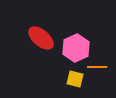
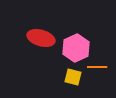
red ellipse: rotated 24 degrees counterclockwise
yellow square: moved 2 px left, 2 px up
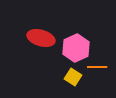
yellow square: rotated 18 degrees clockwise
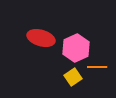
yellow square: rotated 24 degrees clockwise
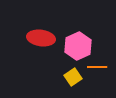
red ellipse: rotated 8 degrees counterclockwise
pink hexagon: moved 2 px right, 2 px up
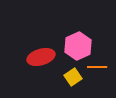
red ellipse: moved 19 px down; rotated 24 degrees counterclockwise
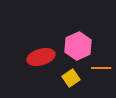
orange line: moved 4 px right, 1 px down
yellow square: moved 2 px left, 1 px down
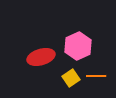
orange line: moved 5 px left, 8 px down
